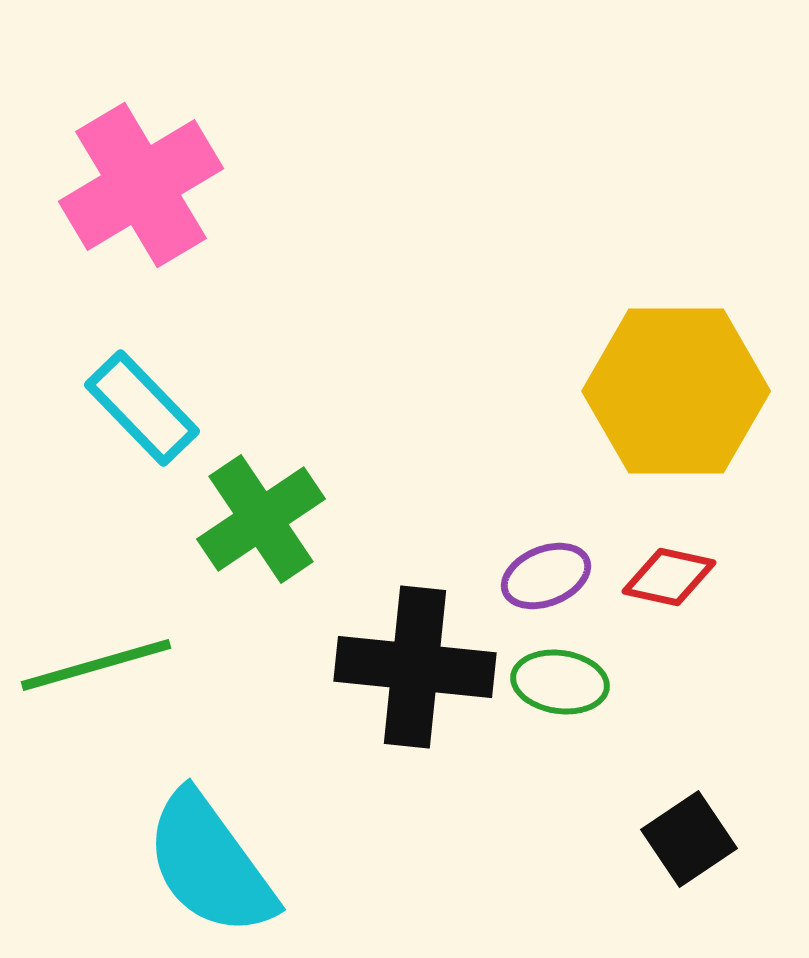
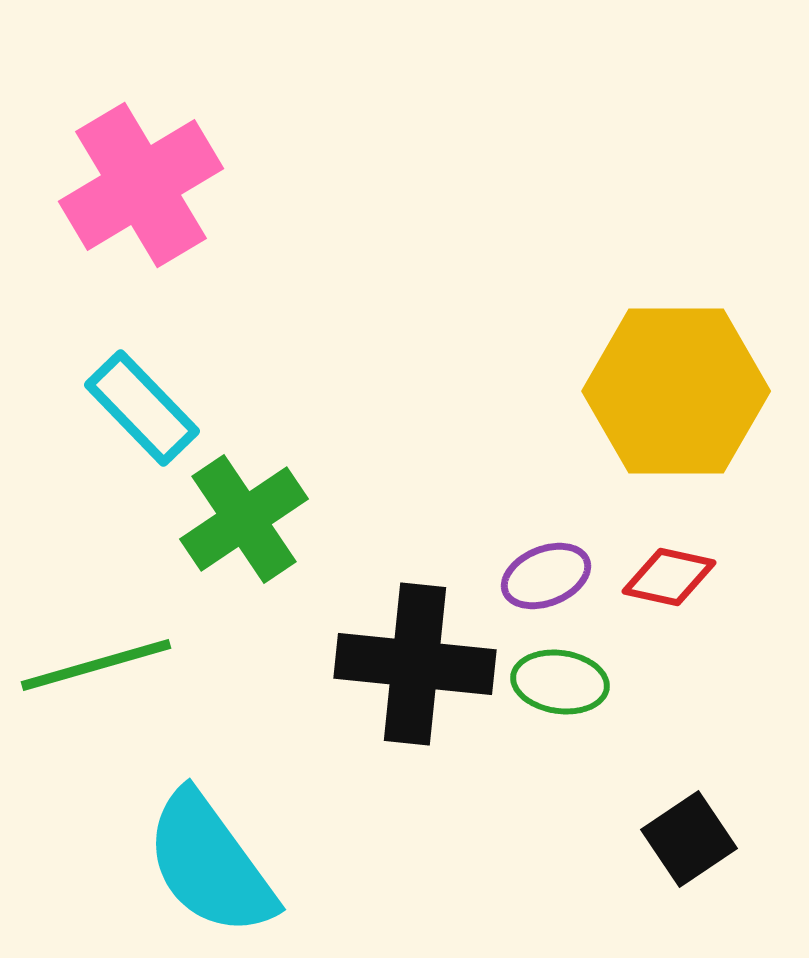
green cross: moved 17 px left
black cross: moved 3 px up
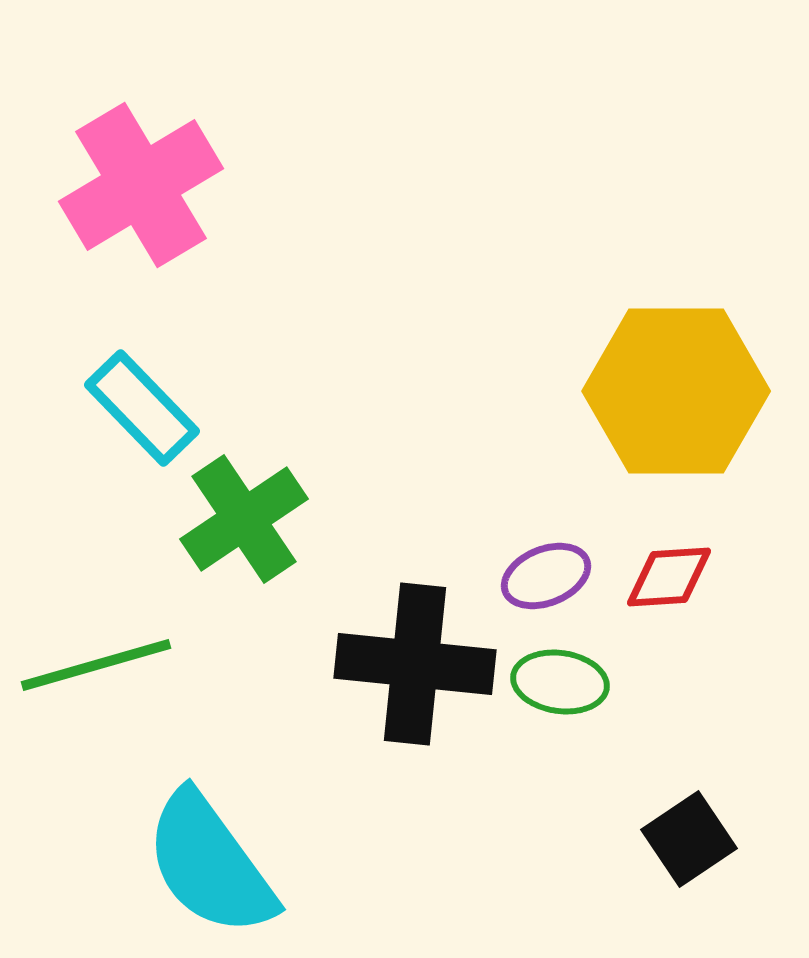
red diamond: rotated 16 degrees counterclockwise
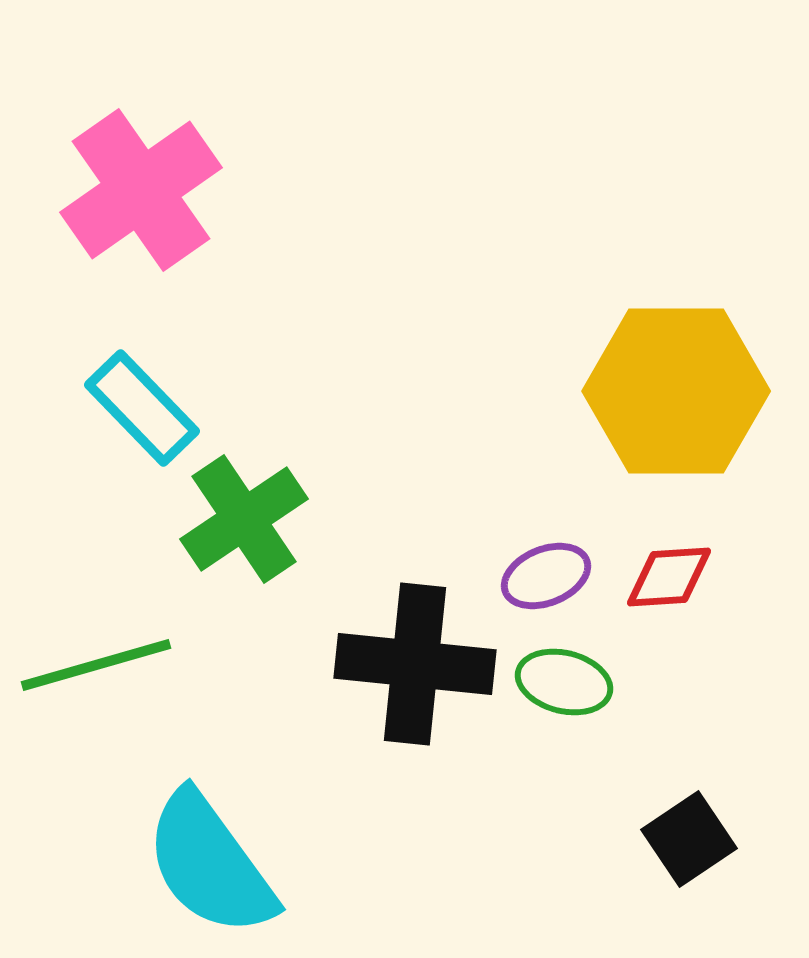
pink cross: moved 5 px down; rotated 4 degrees counterclockwise
green ellipse: moved 4 px right; rotated 6 degrees clockwise
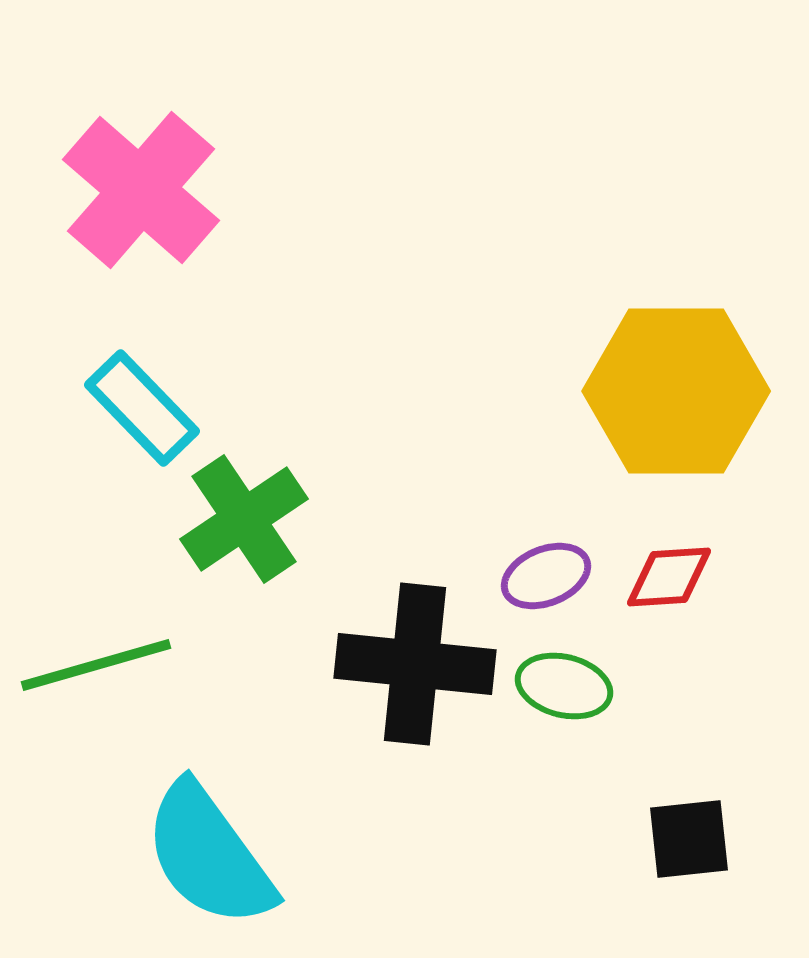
pink cross: rotated 14 degrees counterclockwise
green ellipse: moved 4 px down
black square: rotated 28 degrees clockwise
cyan semicircle: moved 1 px left, 9 px up
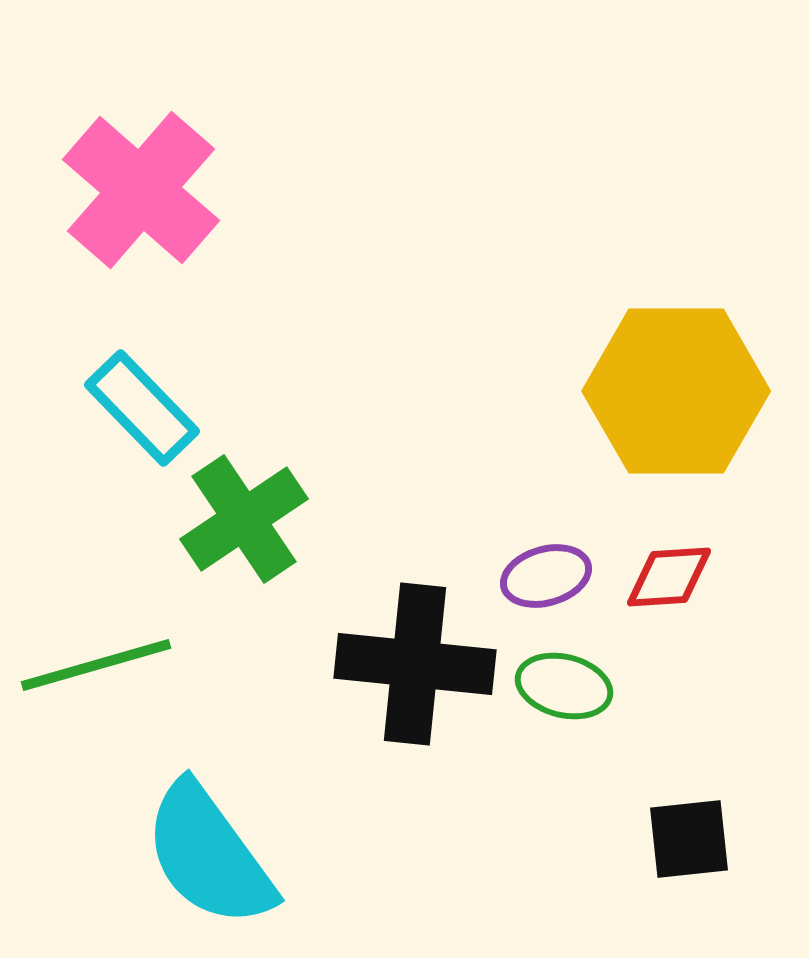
purple ellipse: rotated 6 degrees clockwise
